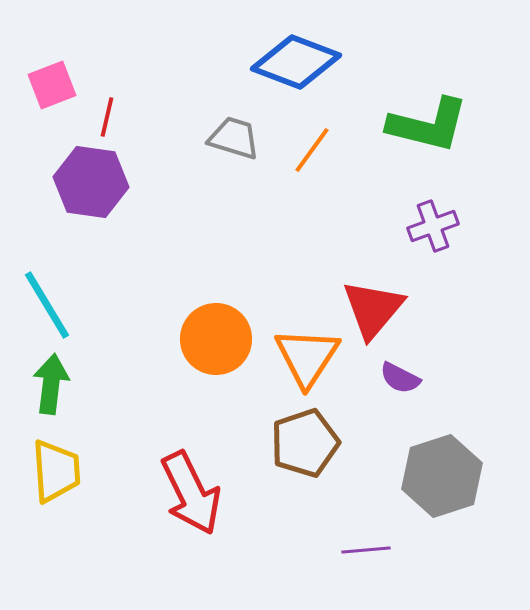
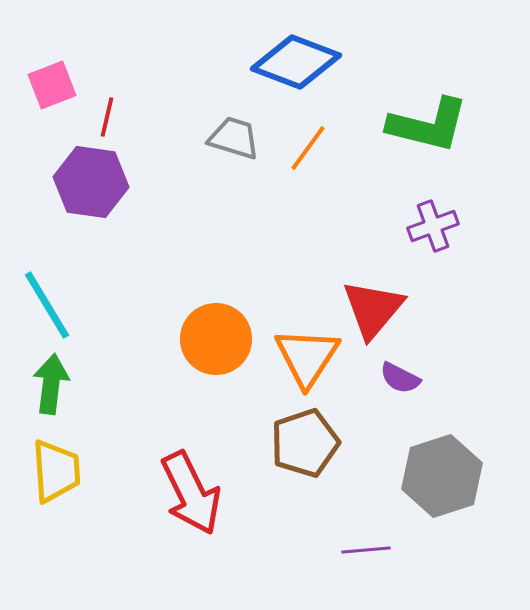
orange line: moved 4 px left, 2 px up
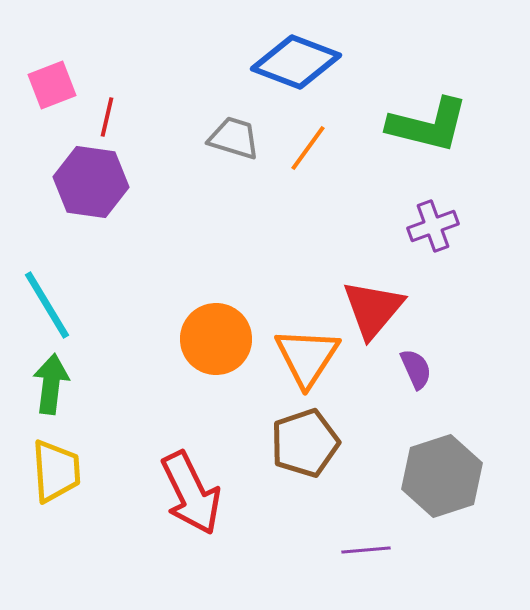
purple semicircle: moved 16 px right, 9 px up; rotated 141 degrees counterclockwise
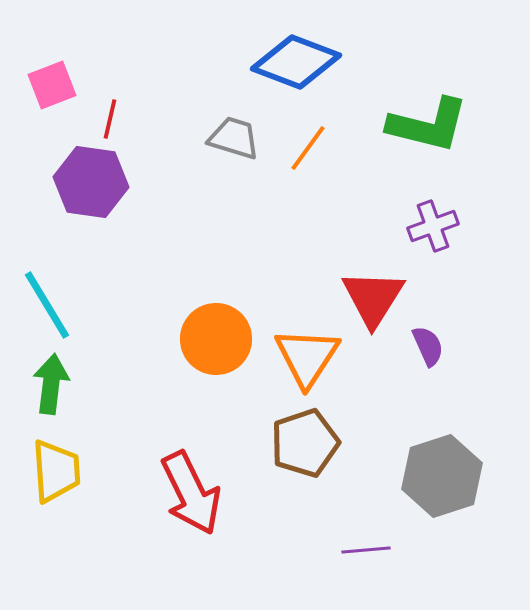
red line: moved 3 px right, 2 px down
red triangle: moved 11 px up; rotated 8 degrees counterclockwise
purple semicircle: moved 12 px right, 23 px up
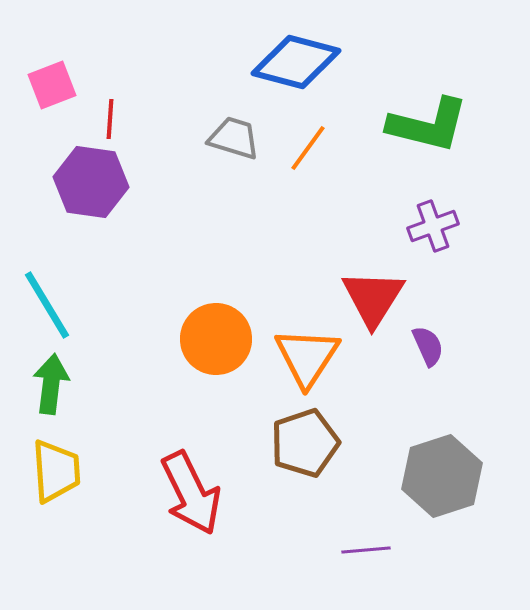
blue diamond: rotated 6 degrees counterclockwise
red line: rotated 9 degrees counterclockwise
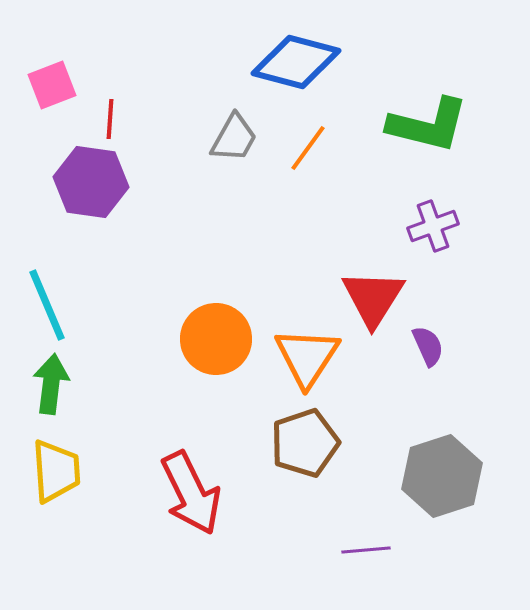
gray trapezoid: rotated 102 degrees clockwise
cyan line: rotated 8 degrees clockwise
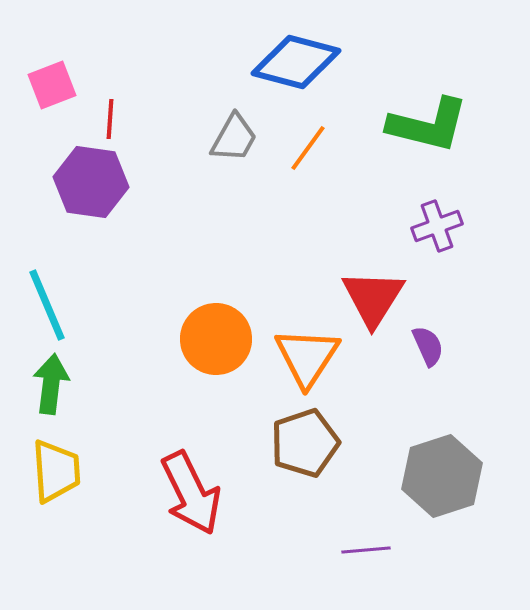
purple cross: moved 4 px right
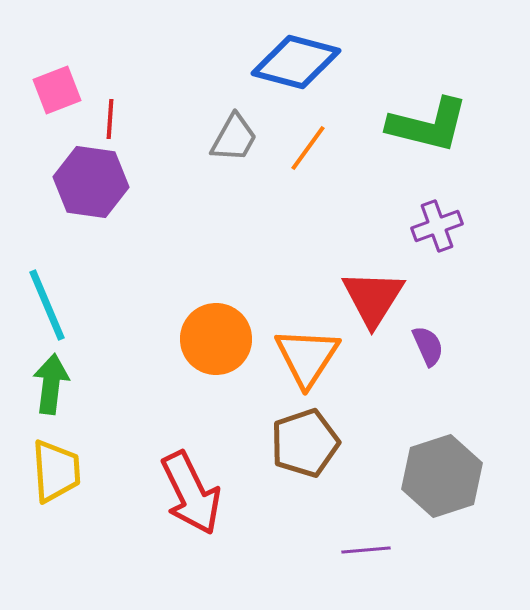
pink square: moved 5 px right, 5 px down
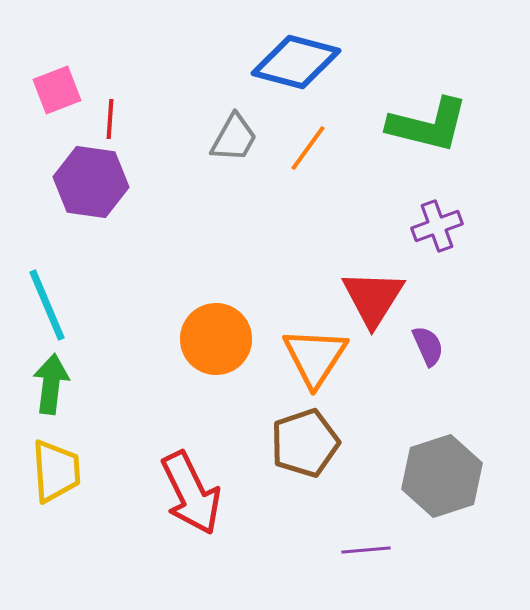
orange triangle: moved 8 px right
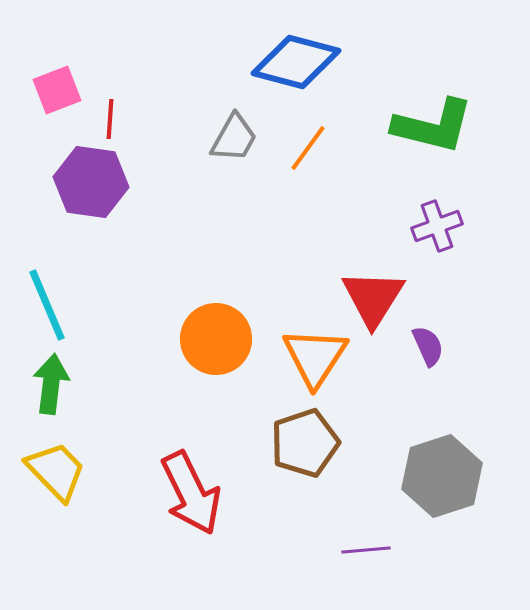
green L-shape: moved 5 px right, 1 px down
yellow trapezoid: rotated 40 degrees counterclockwise
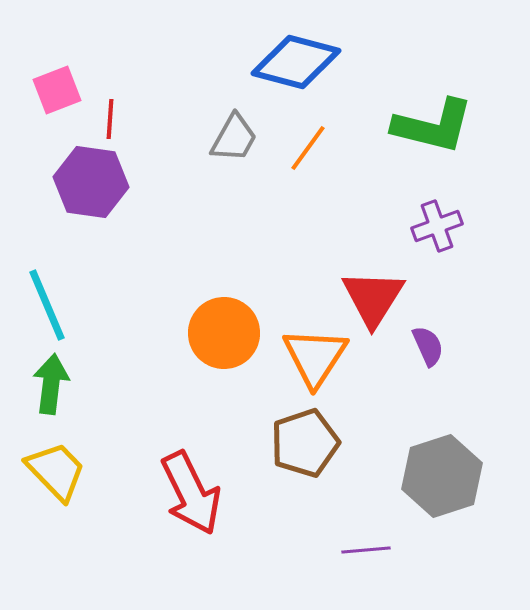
orange circle: moved 8 px right, 6 px up
